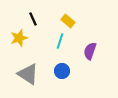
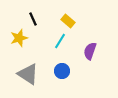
cyan line: rotated 14 degrees clockwise
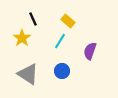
yellow star: moved 3 px right; rotated 18 degrees counterclockwise
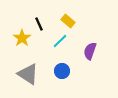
black line: moved 6 px right, 5 px down
cyan line: rotated 14 degrees clockwise
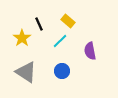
purple semicircle: rotated 30 degrees counterclockwise
gray triangle: moved 2 px left, 2 px up
